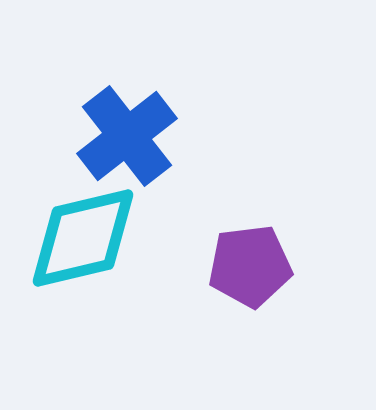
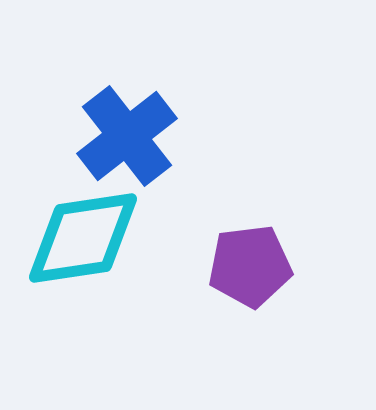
cyan diamond: rotated 5 degrees clockwise
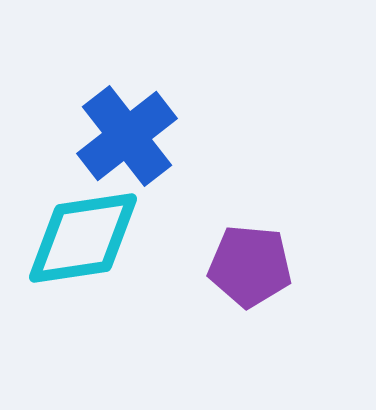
purple pentagon: rotated 12 degrees clockwise
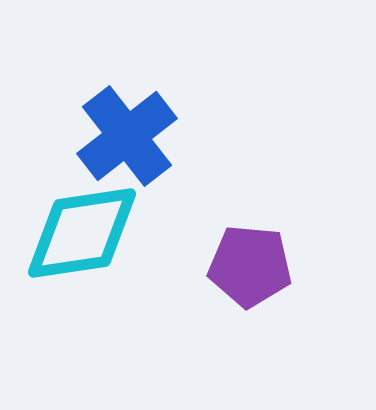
cyan diamond: moved 1 px left, 5 px up
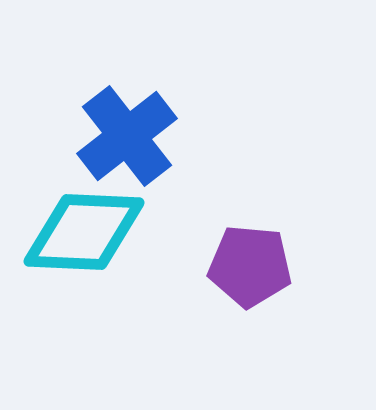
cyan diamond: moved 2 px right, 1 px up; rotated 11 degrees clockwise
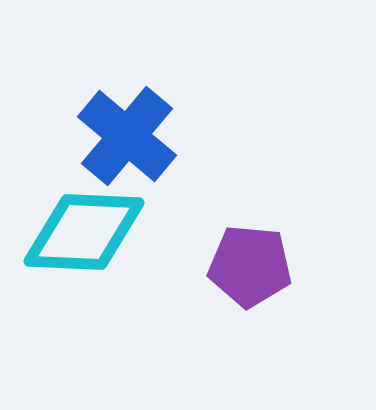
blue cross: rotated 12 degrees counterclockwise
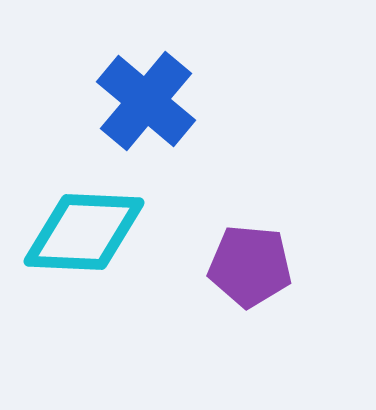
blue cross: moved 19 px right, 35 px up
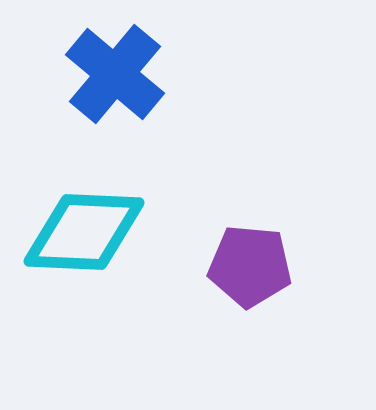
blue cross: moved 31 px left, 27 px up
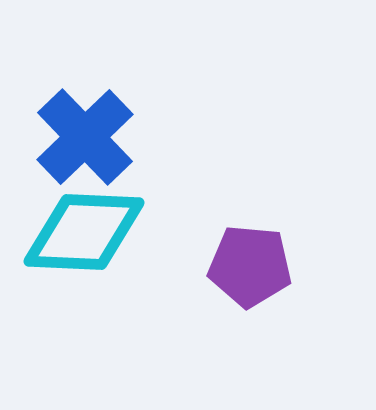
blue cross: moved 30 px left, 63 px down; rotated 6 degrees clockwise
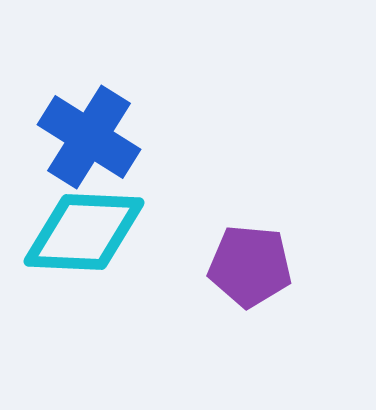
blue cross: moved 4 px right; rotated 14 degrees counterclockwise
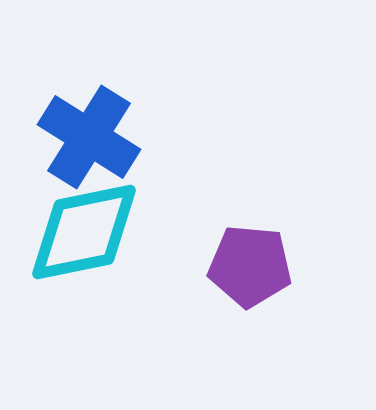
cyan diamond: rotated 14 degrees counterclockwise
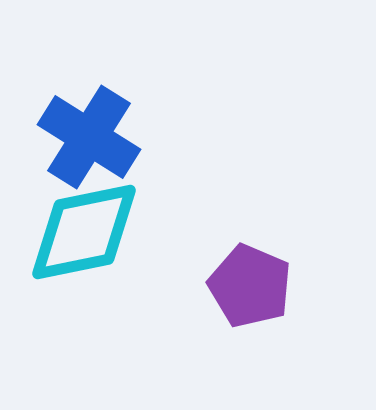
purple pentagon: moved 20 px down; rotated 18 degrees clockwise
